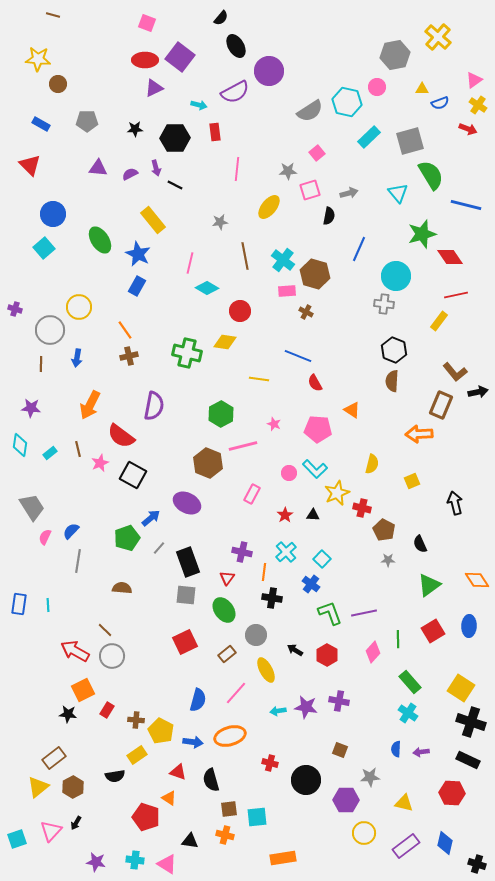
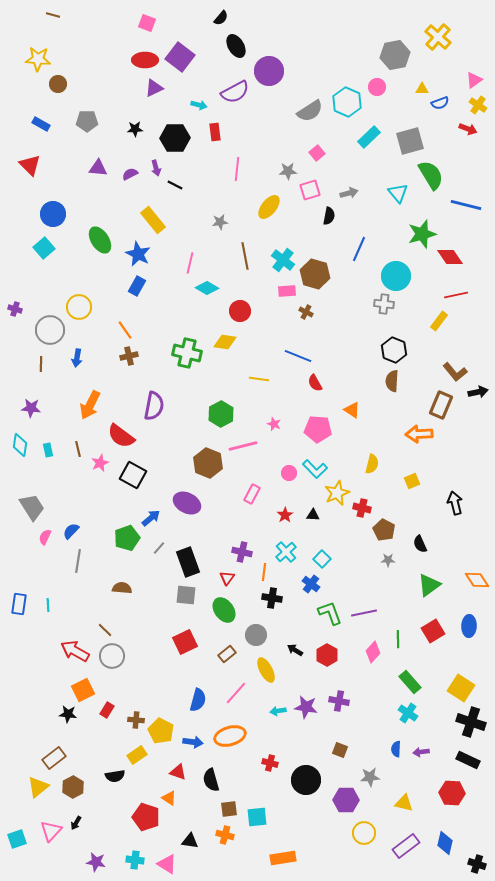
cyan hexagon at (347, 102): rotated 12 degrees clockwise
cyan rectangle at (50, 453): moved 2 px left, 3 px up; rotated 64 degrees counterclockwise
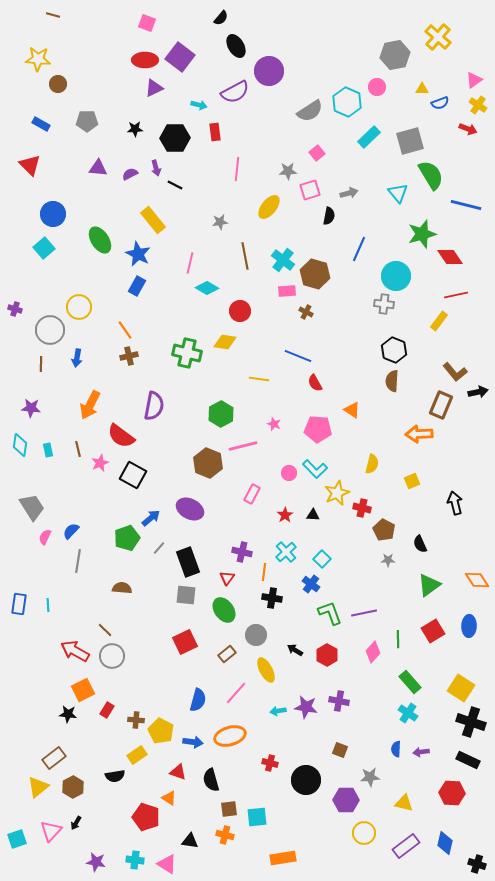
purple ellipse at (187, 503): moved 3 px right, 6 px down
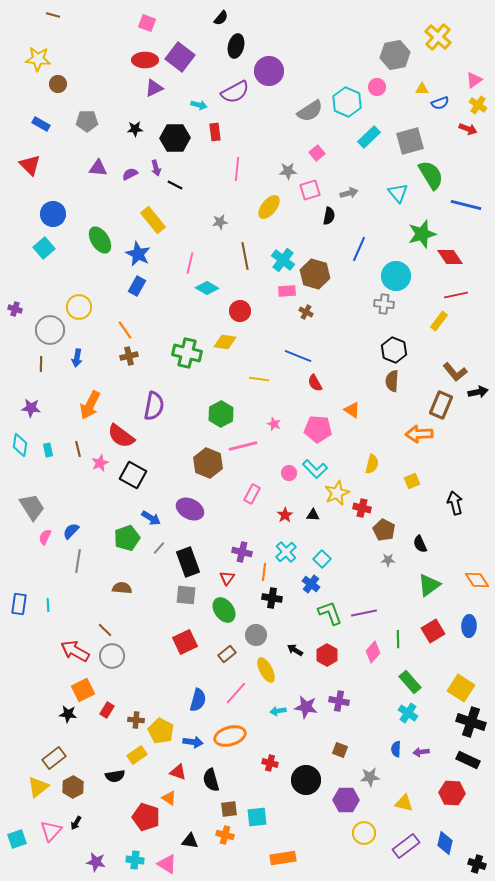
black ellipse at (236, 46): rotated 45 degrees clockwise
blue arrow at (151, 518): rotated 72 degrees clockwise
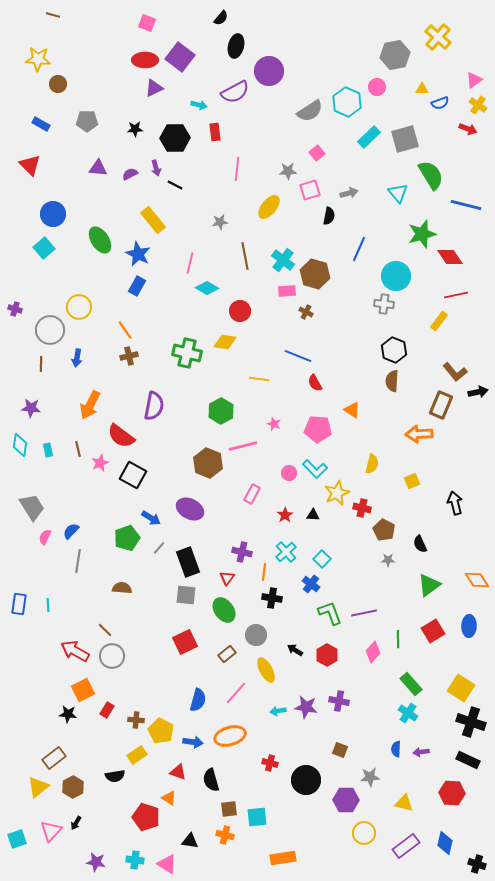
gray square at (410, 141): moved 5 px left, 2 px up
green hexagon at (221, 414): moved 3 px up
green rectangle at (410, 682): moved 1 px right, 2 px down
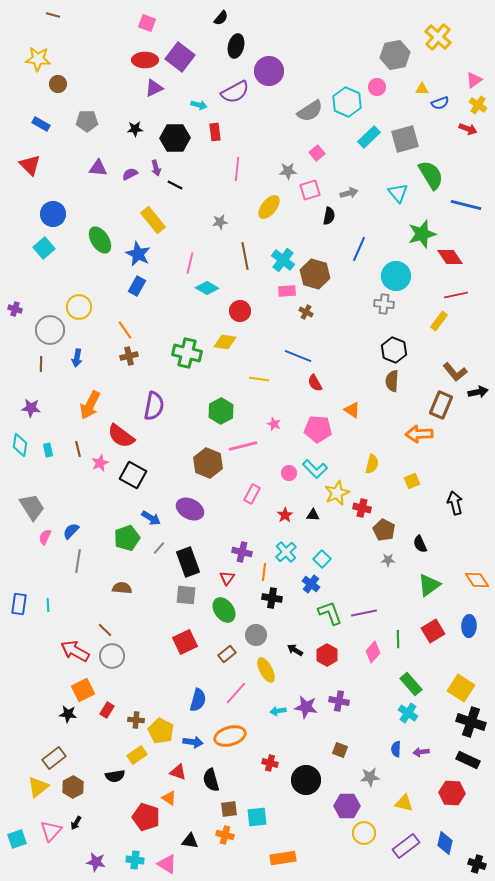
purple hexagon at (346, 800): moved 1 px right, 6 px down
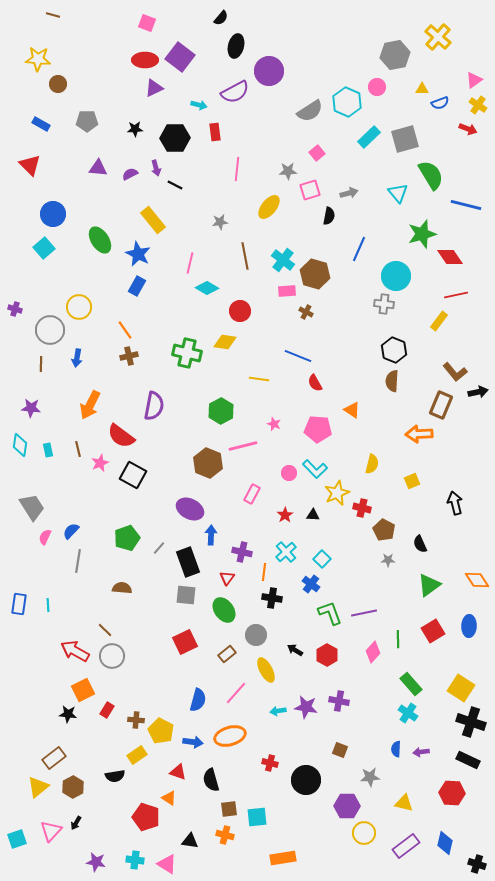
blue arrow at (151, 518): moved 60 px right, 17 px down; rotated 120 degrees counterclockwise
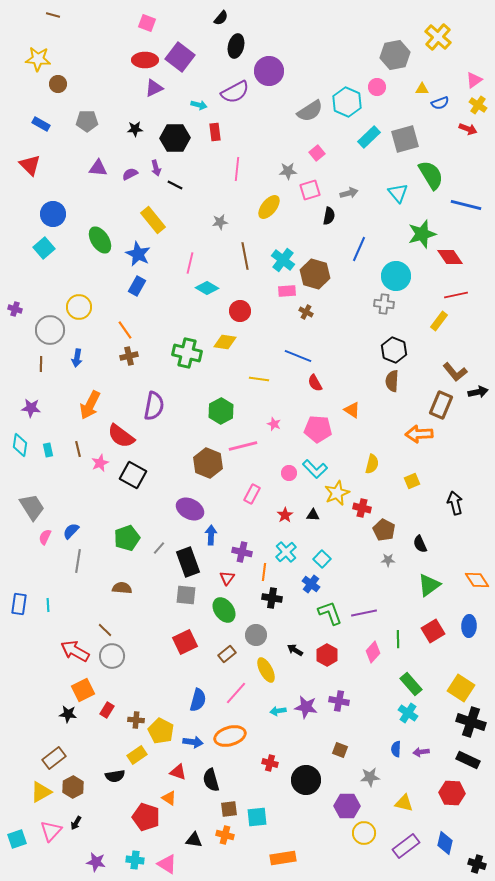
yellow triangle at (38, 787): moved 3 px right, 5 px down; rotated 10 degrees clockwise
black triangle at (190, 841): moved 4 px right, 1 px up
